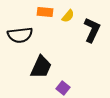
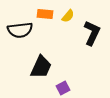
orange rectangle: moved 2 px down
black L-shape: moved 3 px down
black semicircle: moved 5 px up
purple square: rotated 24 degrees clockwise
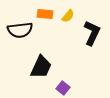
purple square: rotated 24 degrees counterclockwise
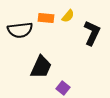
orange rectangle: moved 1 px right, 4 px down
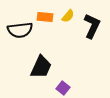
orange rectangle: moved 1 px left, 1 px up
black L-shape: moved 7 px up
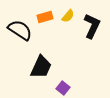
orange rectangle: rotated 21 degrees counterclockwise
black semicircle: rotated 140 degrees counterclockwise
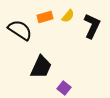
purple square: moved 1 px right
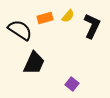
orange rectangle: moved 1 px down
black trapezoid: moved 7 px left, 4 px up
purple square: moved 8 px right, 4 px up
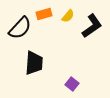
orange rectangle: moved 1 px left, 4 px up
black L-shape: rotated 30 degrees clockwise
black semicircle: moved 2 px up; rotated 100 degrees clockwise
black trapezoid: rotated 20 degrees counterclockwise
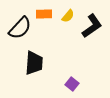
orange rectangle: rotated 14 degrees clockwise
